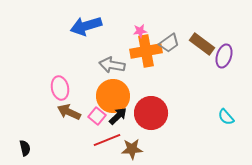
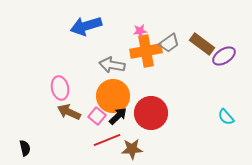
purple ellipse: rotated 40 degrees clockwise
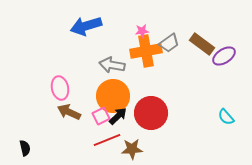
pink star: moved 2 px right
pink square: moved 4 px right; rotated 24 degrees clockwise
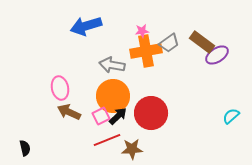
brown rectangle: moved 2 px up
purple ellipse: moved 7 px left, 1 px up
cyan semicircle: moved 5 px right, 1 px up; rotated 90 degrees clockwise
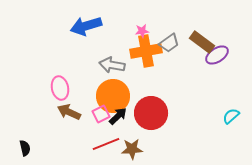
pink square: moved 2 px up
red line: moved 1 px left, 4 px down
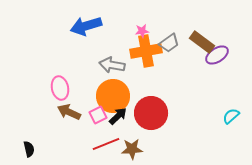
pink square: moved 3 px left, 1 px down
black semicircle: moved 4 px right, 1 px down
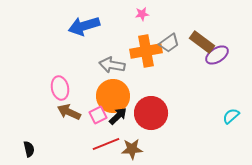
blue arrow: moved 2 px left
pink star: moved 17 px up
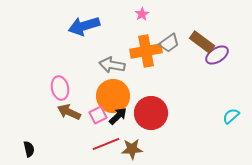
pink star: rotated 24 degrees counterclockwise
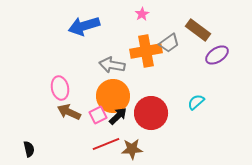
brown rectangle: moved 4 px left, 12 px up
cyan semicircle: moved 35 px left, 14 px up
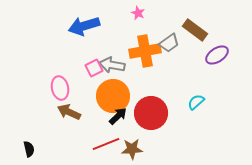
pink star: moved 4 px left, 1 px up; rotated 16 degrees counterclockwise
brown rectangle: moved 3 px left
orange cross: moved 1 px left
pink square: moved 4 px left, 47 px up
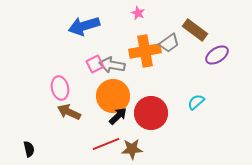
pink square: moved 1 px right, 4 px up
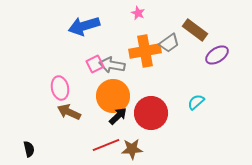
red line: moved 1 px down
